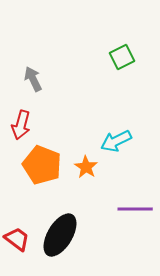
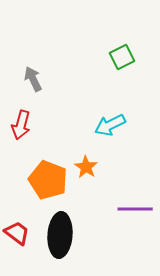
cyan arrow: moved 6 px left, 16 px up
orange pentagon: moved 6 px right, 15 px down
black ellipse: rotated 27 degrees counterclockwise
red trapezoid: moved 6 px up
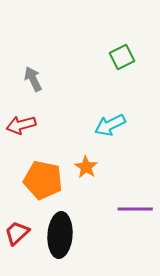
red arrow: rotated 60 degrees clockwise
orange pentagon: moved 5 px left; rotated 9 degrees counterclockwise
red trapezoid: rotated 80 degrees counterclockwise
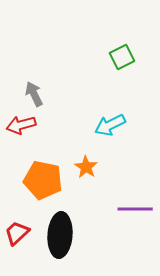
gray arrow: moved 1 px right, 15 px down
